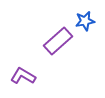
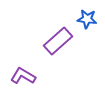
blue star: moved 2 px right, 2 px up; rotated 18 degrees clockwise
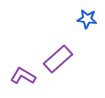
purple rectangle: moved 18 px down
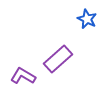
blue star: rotated 18 degrees clockwise
